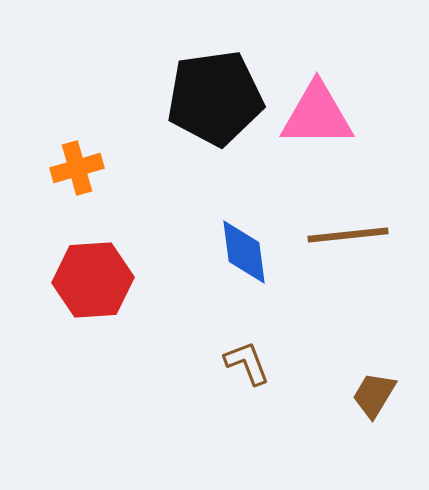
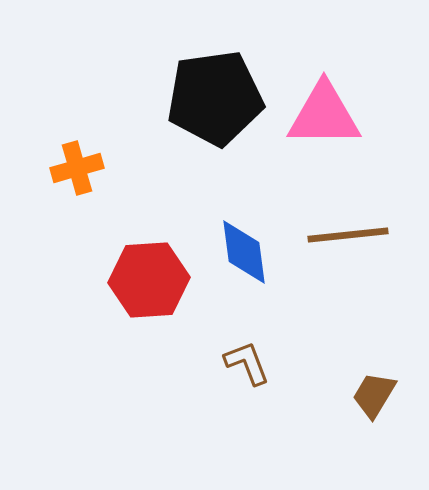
pink triangle: moved 7 px right
red hexagon: moved 56 px right
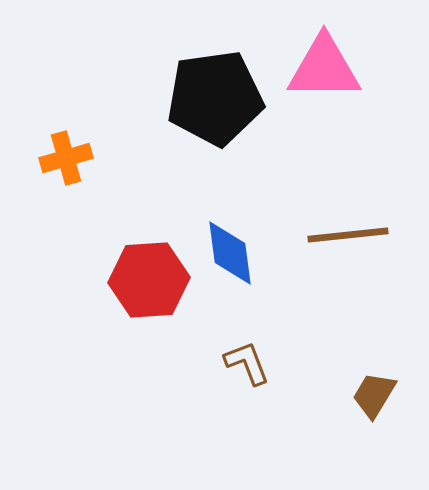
pink triangle: moved 47 px up
orange cross: moved 11 px left, 10 px up
blue diamond: moved 14 px left, 1 px down
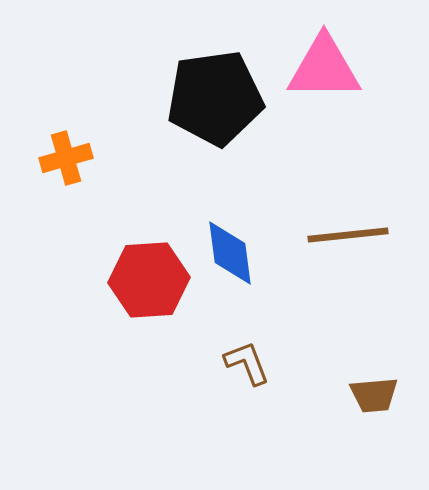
brown trapezoid: rotated 126 degrees counterclockwise
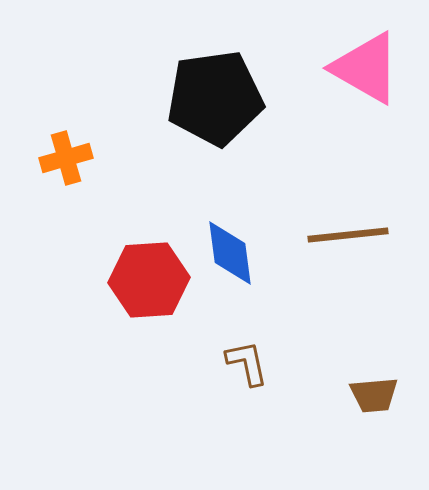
pink triangle: moved 42 px right; rotated 30 degrees clockwise
brown L-shape: rotated 9 degrees clockwise
